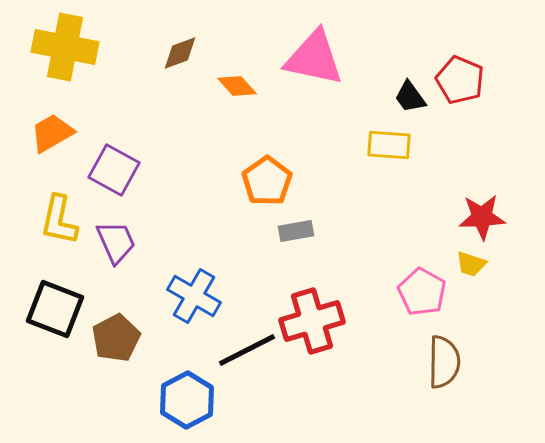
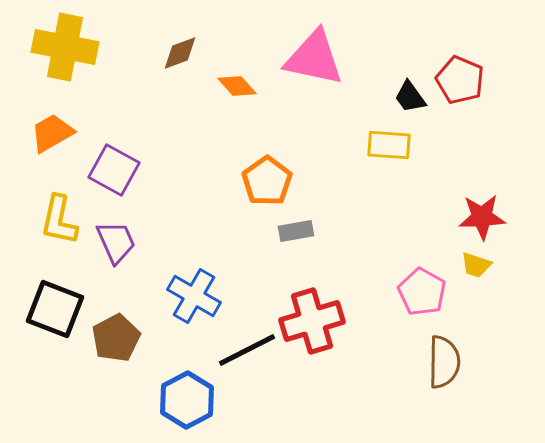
yellow trapezoid: moved 5 px right, 1 px down
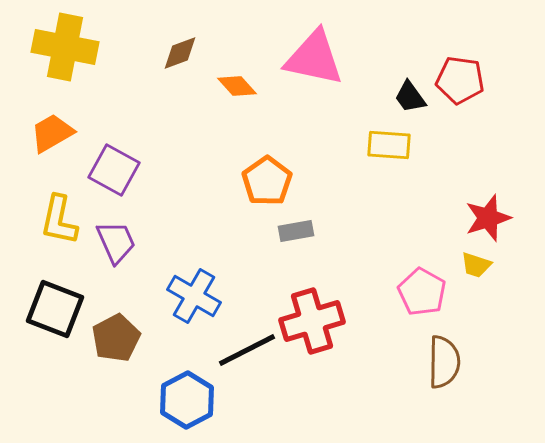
red pentagon: rotated 15 degrees counterclockwise
red star: moved 6 px right, 1 px down; rotated 15 degrees counterclockwise
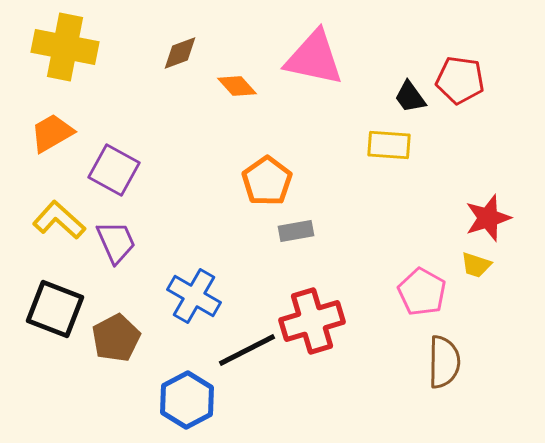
yellow L-shape: rotated 120 degrees clockwise
